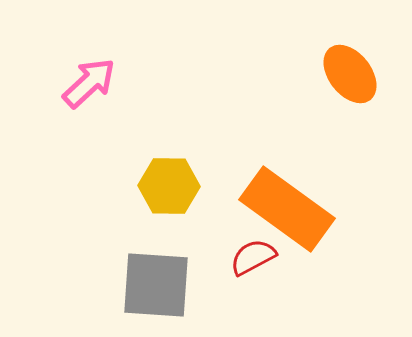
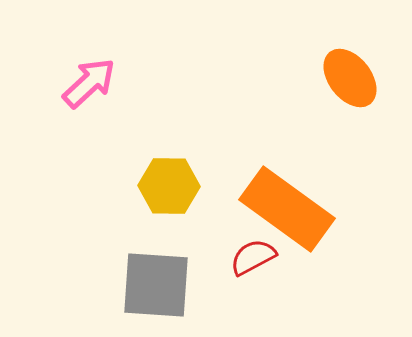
orange ellipse: moved 4 px down
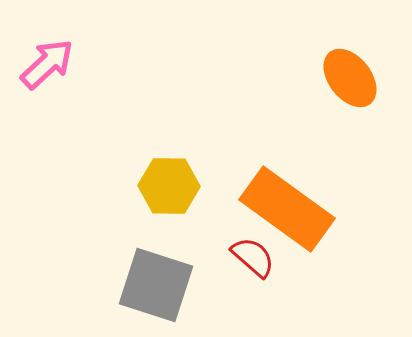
pink arrow: moved 42 px left, 19 px up
red semicircle: rotated 69 degrees clockwise
gray square: rotated 14 degrees clockwise
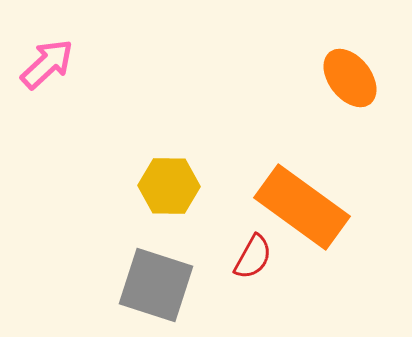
orange rectangle: moved 15 px right, 2 px up
red semicircle: rotated 78 degrees clockwise
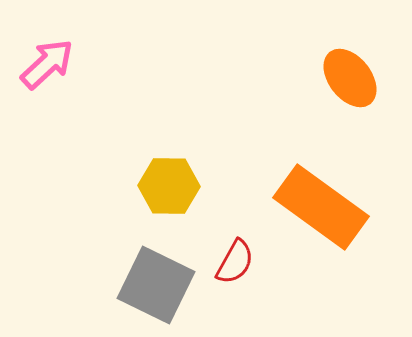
orange rectangle: moved 19 px right
red semicircle: moved 18 px left, 5 px down
gray square: rotated 8 degrees clockwise
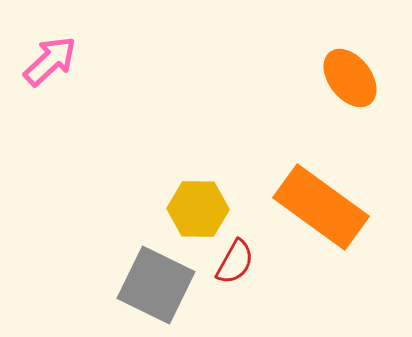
pink arrow: moved 3 px right, 3 px up
yellow hexagon: moved 29 px right, 23 px down
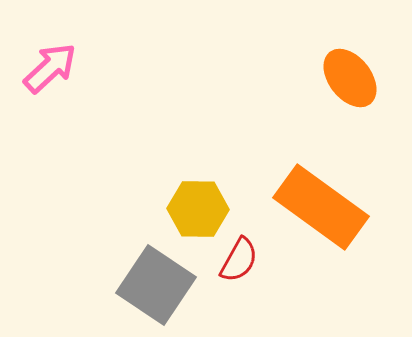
pink arrow: moved 7 px down
red semicircle: moved 4 px right, 2 px up
gray square: rotated 8 degrees clockwise
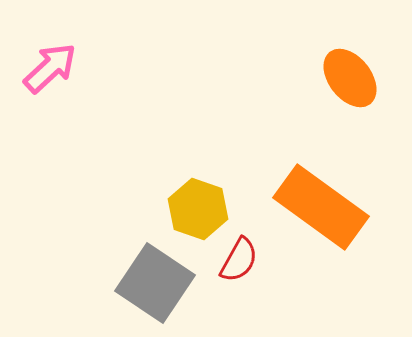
yellow hexagon: rotated 18 degrees clockwise
gray square: moved 1 px left, 2 px up
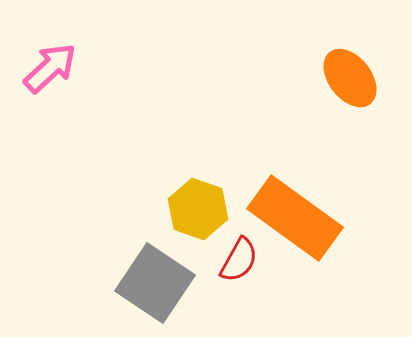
orange rectangle: moved 26 px left, 11 px down
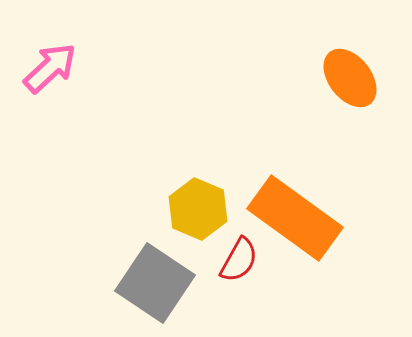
yellow hexagon: rotated 4 degrees clockwise
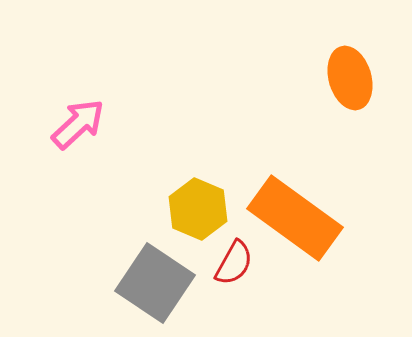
pink arrow: moved 28 px right, 56 px down
orange ellipse: rotated 22 degrees clockwise
red semicircle: moved 5 px left, 3 px down
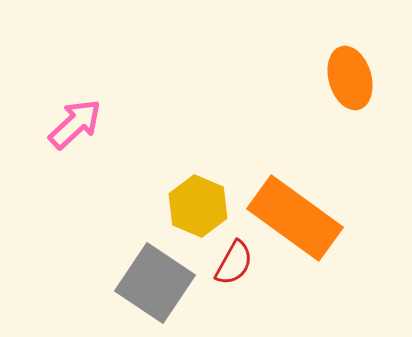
pink arrow: moved 3 px left
yellow hexagon: moved 3 px up
